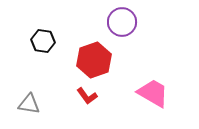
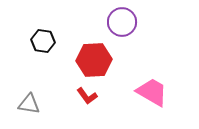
red hexagon: rotated 16 degrees clockwise
pink trapezoid: moved 1 px left, 1 px up
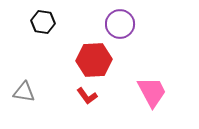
purple circle: moved 2 px left, 2 px down
black hexagon: moved 19 px up
pink trapezoid: rotated 32 degrees clockwise
gray triangle: moved 5 px left, 12 px up
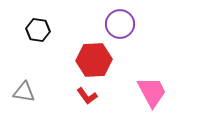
black hexagon: moved 5 px left, 8 px down
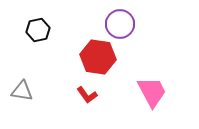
black hexagon: rotated 20 degrees counterclockwise
red hexagon: moved 4 px right, 3 px up; rotated 12 degrees clockwise
gray triangle: moved 2 px left, 1 px up
red L-shape: moved 1 px up
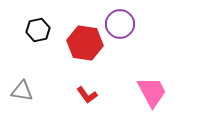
red hexagon: moved 13 px left, 14 px up
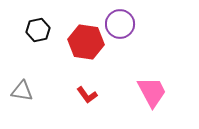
red hexagon: moved 1 px right, 1 px up
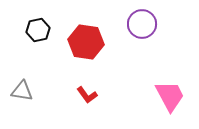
purple circle: moved 22 px right
pink trapezoid: moved 18 px right, 4 px down
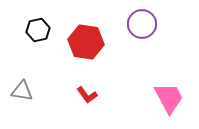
pink trapezoid: moved 1 px left, 2 px down
